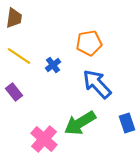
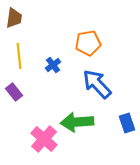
orange pentagon: moved 1 px left
yellow line: rotated 50 degrees clockwise
green arrow: moved 3 px left, 1 px up; rotated 28 degrees clockwise
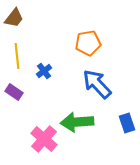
brown trapezoid: rotated 30 degrees clockwise
yellow line: moved 2 px left
blue cross: moved 9 px left, 6 px down
purple rectangle: rotated 18 degrees counterclockwise
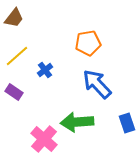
yellow line: rotated 55 degrees clockwise
blue cross: moved 1 px right, 1 px up
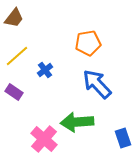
blue rectangle: moved 4 px left, 15 px down
